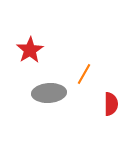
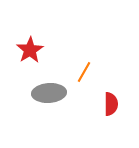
orange line: moved 2 px up
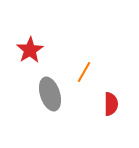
gray ellipse: moved 1 px right, 1 px down; rotated 76 degrees clockwise
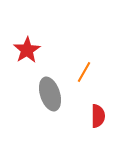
red star: moved 3 px left
red semicircle: moved 13 px left, 12 px down
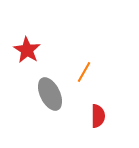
red star: rotated 8 degrees counterclockwise
gray ellipse: rotated 8 degrees counterclockwise
